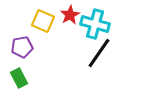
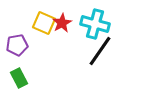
red star: moved 8 px left, 8 px down
yellow square: moved 1 px right, 2 px down
purple pentagon: moved 5 px left, 2 px up
black line: moved 1 px right, 2 px up
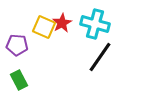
yellow square: moved 4 px down
purple pentagon: rotated 15 degrees clockwise
black line: moved 6 px down
green rectangle: moved 2 px down
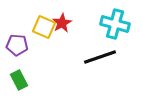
cyan cross: moved 20 px right
black line: rotated 36 degrees clockwise
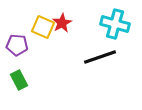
yellow square: moved 1 px left
